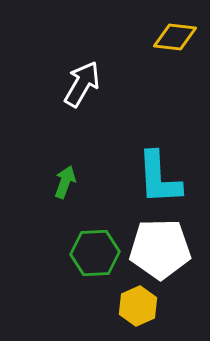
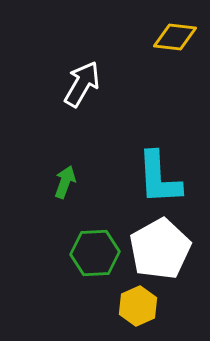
white pentagon: rotated 28 degrees counterclockwise
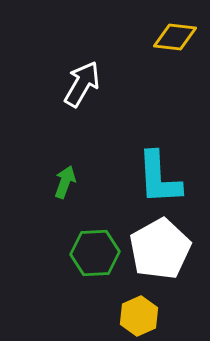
yellow hexagon: moved 1 px right, 10 px down
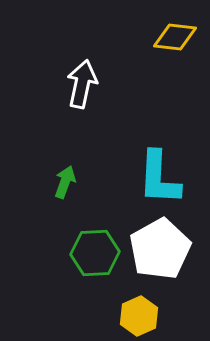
white arrow: rotated 18 degrees counterclockwise
cyan L-shape: rotated 6 degrees clockwise
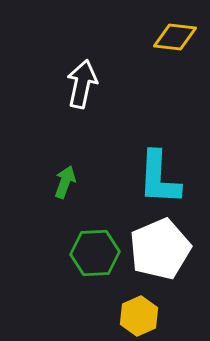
white pentagon: rotated 6 degrees clockwise
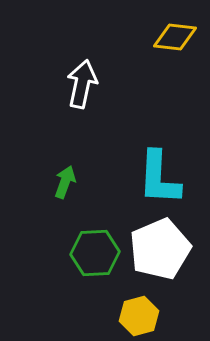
yellow hexagon: rotated 9 degrees clockwise
